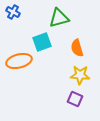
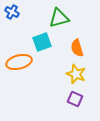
blue cross: moved 1 px left
orange ellipse: moved 1 px down
yellow star: moved 4 px left, 1 px up; rotated 18 degrees clockwise
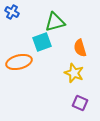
green triangle: moved 4 px left, 4 px down
orange semicircle: moved 3 px right
yellow star: moved 2 px left, 1 px up
purple square: moved 5 px right, 4 px down
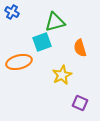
yellow star: moved 12 px left, 2 px down; rotated 24 degrees clockwise
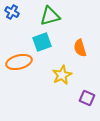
green triangle: moved 5 px left, 6 px up
purple square: moved 7 px right, 5 px up
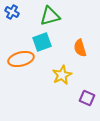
orange ellipse: moved 2 px right, 3 px up
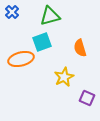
blue cross: rotated 16 degrees clockwise
yellow star: moved 2 px right, 2 px down
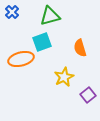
purple square: moved 1 px right, 3 px up; rotated 28 degrees clockwise
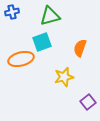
blue cross: rotated 32 degrees clockwise
orange semicircle: rotated 36 degrees clockwise
yellow star: rotated 12 degrees clockwise
purple square: moved 7 px down
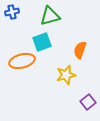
orange semicircle: moved 2 px down
orange ellipse: moved 1 px right, 2 px down
yellow star: moved 2 px right, 2 px up
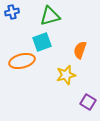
purple square: rotated 21 degrees counterclockwise
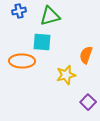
blue cross: moved 7 px right, 1 px up
cyan square: rotated 24 degrees clockwise
orange semicircle: moved 6 px right, 5 px down
orange ellipse: rotated 15 degrees clockwise
purple square: rotated 14 degrees clockwise
